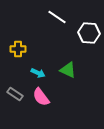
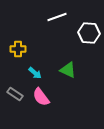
white line: rotated 54 degrees counterclockwise
cyan arrow: moved 3 px left; rotated 16 degrees clockwise
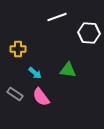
green triangle: rotated 18 degrees counterclockwise
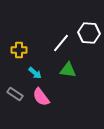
white line: moved 4 px right, 26 px down; rotated 30 degrees counterclockwise
yellow cross: moved 1 px right, 1 px down
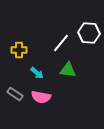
cyan arrow: moved 2 px right
pink semicircle: rotated 42 degrees counterclockwise
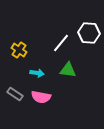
yellow cross: rotated 35 degrees clockwise
cyan arrow: rotated 32 degrees counterclockwise
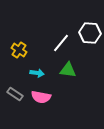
white hexagon: moved 1 px right
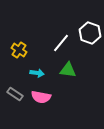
white hexagon: rotated 15 degrees clockwise
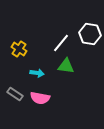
white hexagon: moved 1 px down; rotated 10 degrees counterclockwise
yellow cross: moved 1 px up
green triangle: moved 2 px left, 4 px up
pink semicircle: moved 1 px left, 1 px down
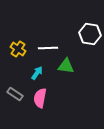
white line: moved 13 px left, 5 px down; rotated 48 degrees clockwise
yellow cross: moved 1 px left
cyan arrow: rotated 64 degrees counterclockwise
pink semicircle: rotated 90 degrees clockwise
